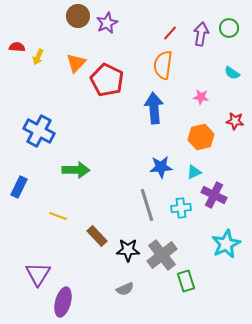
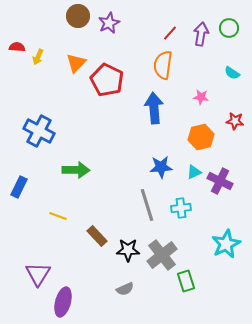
purple star: moved 2 px right
purple cross: moved 6 px right, 14 px up
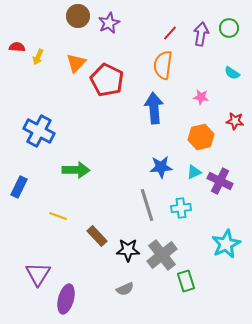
purple ellipse: moved 3 px right, 3 px up
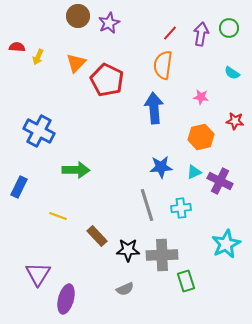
gray cross: rotated 36 degrees clockwise
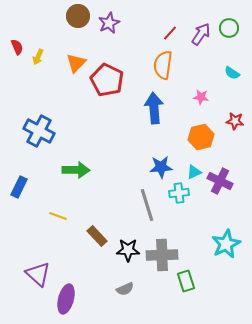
purple arrow: rotated 25 degrees clockwise
red semicircle: rotated 63 degrees clockwise
cyan cross: moved 2 px left, 15 px up
purple triangle: rotated 20 degrees counterclockwise
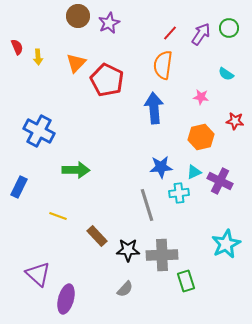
yellow arrow: rotated 28 degrees counterclockwise
cyan semicircle: moved 6 px left, 1 px down
gray semicircle: rotated 24 degrees counterclockwise
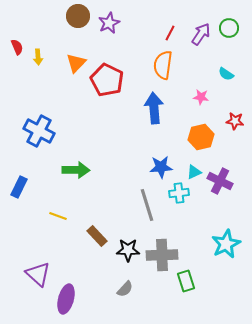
red line: rotated 14 degrees counterclockwise
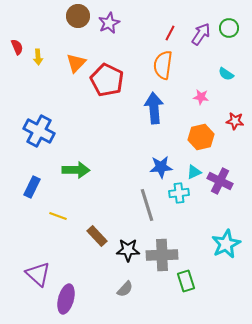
blue rectangle: moved 13 px right
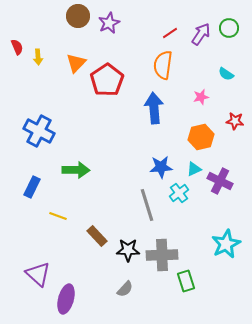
red line: rotated 28 degrees clockwise
red pentagon: rotated 12 degrees clockwise
pink star: rotated 21 degrees counterclockwise
cyan triangle: moved 3 px up
cyan cross: rotated 30 degrees counterclockwise
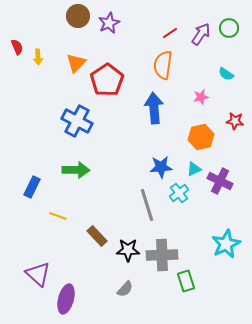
blue cross: moved 38 px right, 10 px up
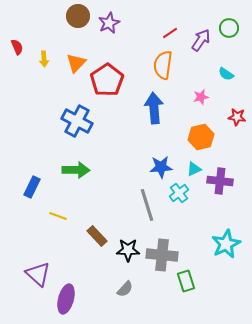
purple arrow: moved 6 px down
yellow arrow: moved 6 px right, 2 px down
red star: moved 2 px right, 4 px up
purple cross: rotated 20 degrees counterclockwise
gray cross: rotated 8 degrees clockwise
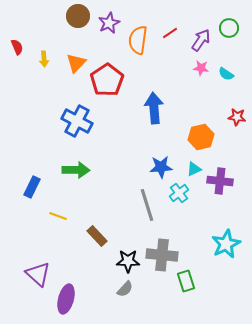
orange semicircle: moved 25 px left, 25 px up
pink star: moved 29 px up; rotated 21 degrees clockwise
black star: moved 11 px down
